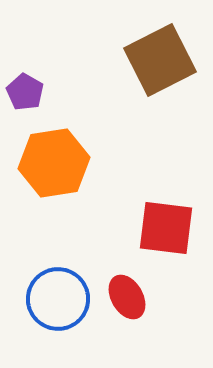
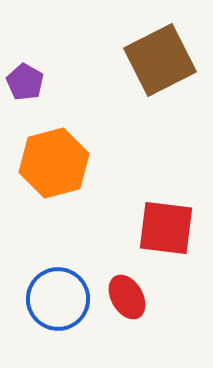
purple pentagon: moved 10 px up
orange hexagon: rotated 6 degrees counterclockwise
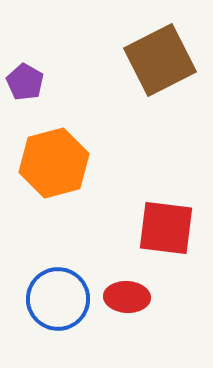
red ellipse: rotated 57 degrees counterclockwise
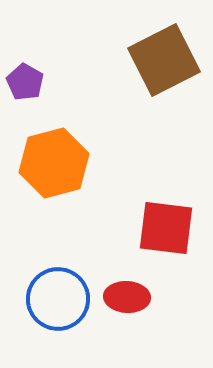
brown square: moved 4 px right
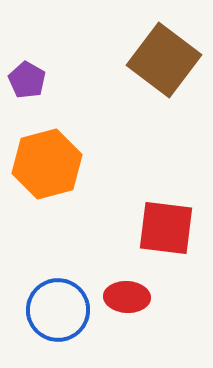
brown square: rotated 26 degrees counterclockwise
purple pentagon: moved 2 px right, 2 px up
orange hexagon: moved 7 px left, 1 px down
blue circle: moved 11 px down
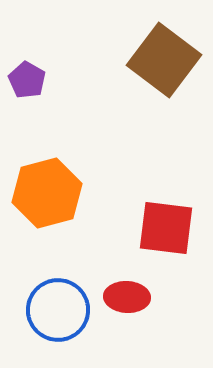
orange hexagon: moved 29 px down
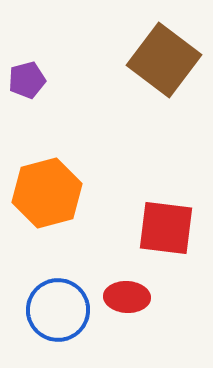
purple pentagon: rotated 27 degrees clockwise
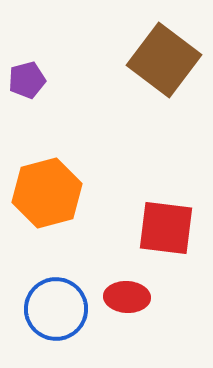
blue circle: moved 2 px left, 1 px up
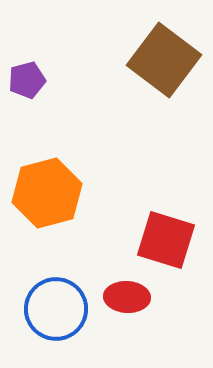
red square: moved 12 px down; rotated 10 degrees clockwise
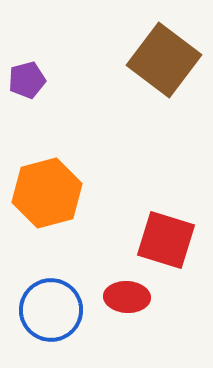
blue circle: moved 5 px left, 1 px down
